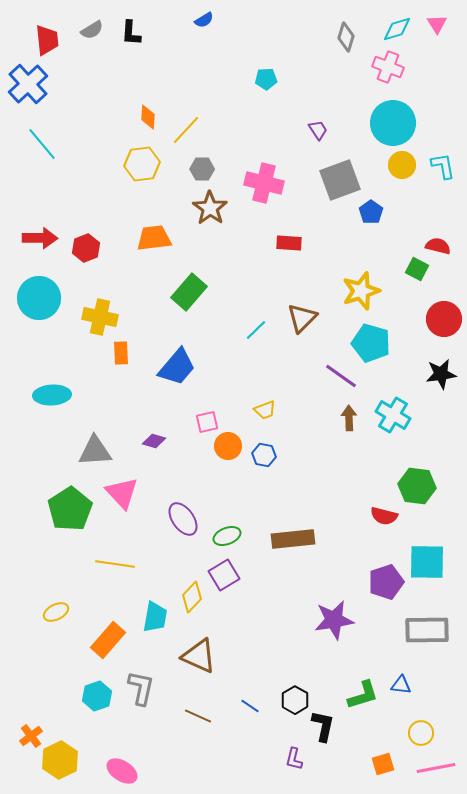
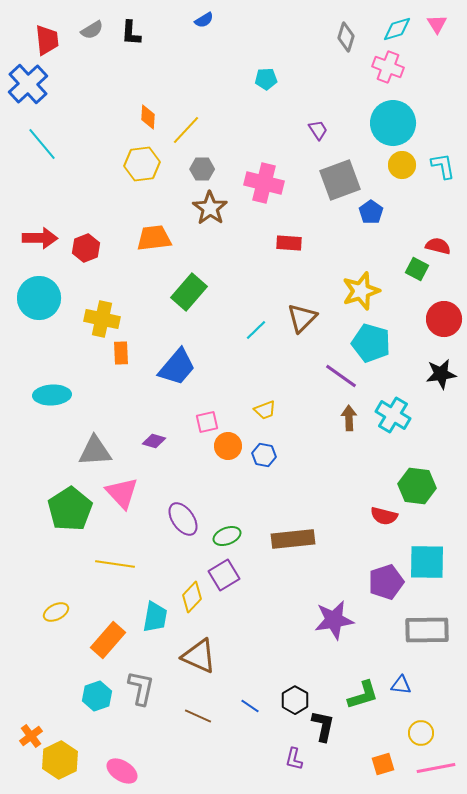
yellow cross at (100, 317): moved 2 px right, 2 px down
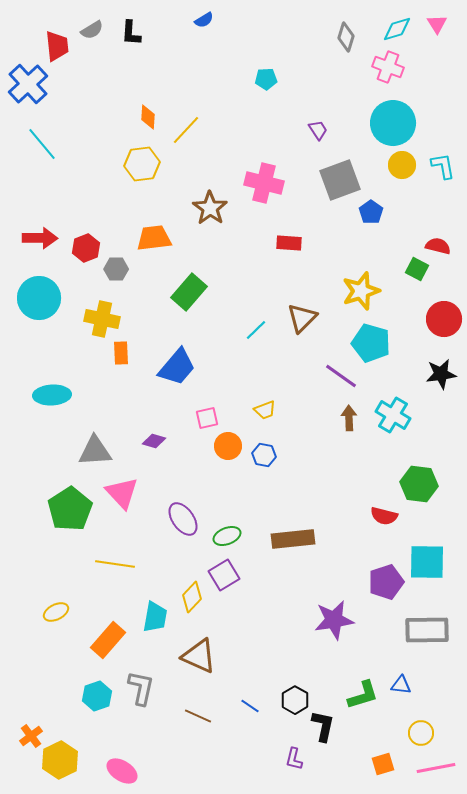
red trapezoid at (47, 40): moved 10 px right, 6 px down
gray hexagon at (202, 169): moved 86 px left, 100 px down
pink square at (207, 422): moved 4 px up
green hexagon at (417, 486): moved 2 px right, 2 px up
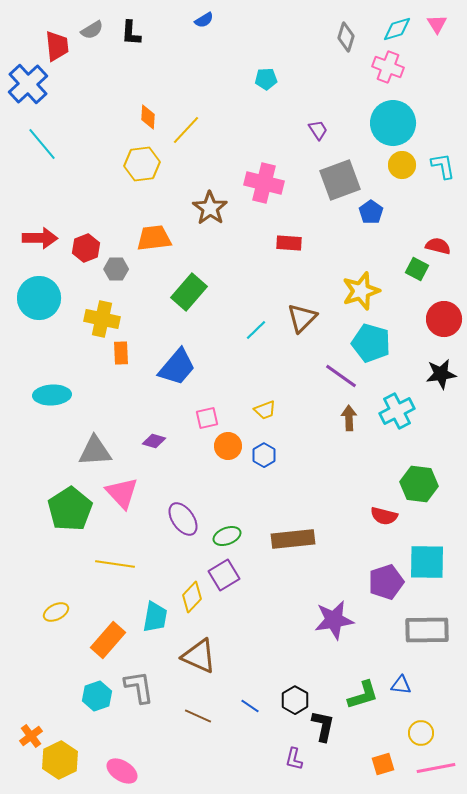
cyan cross at (393, 415): moved 4 px right, 4 px up; rotated 32 degrees clockwise
blue hexagon at (264, 455): rotated 20 degrees clockwise
gray L-shape at (141, 688): moved 2 px left, 1 px up; rotated 21 degrees counterclockwise
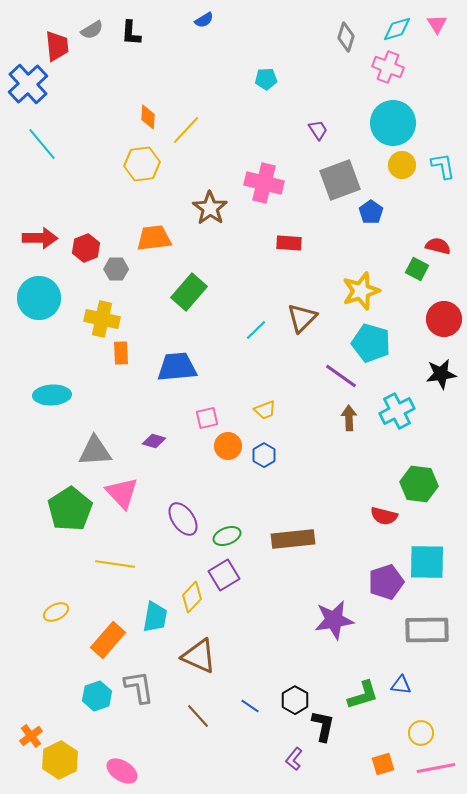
blue trapezoid at (177, 367): rotated 135 degrees counterclockwise
brown line at (198, 716): rotated 24 degrees clockwise
purple L-shape at (294, 759): rotated 25 degrees clockwise
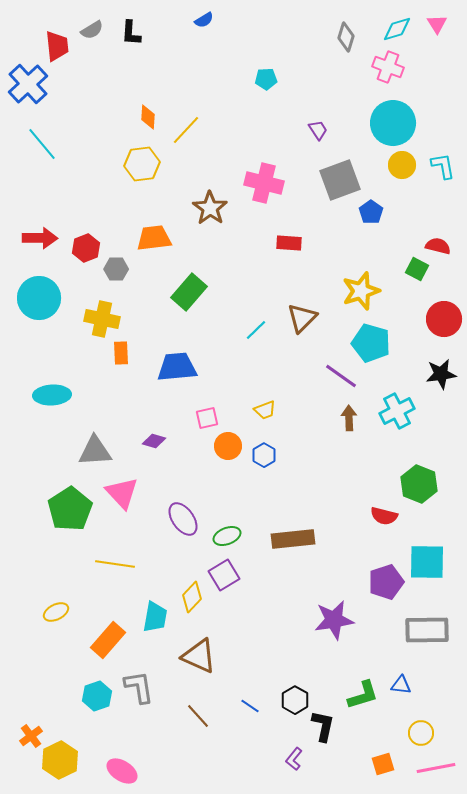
green hexagon at (419, 484): rotated 15 degrees clockwise
